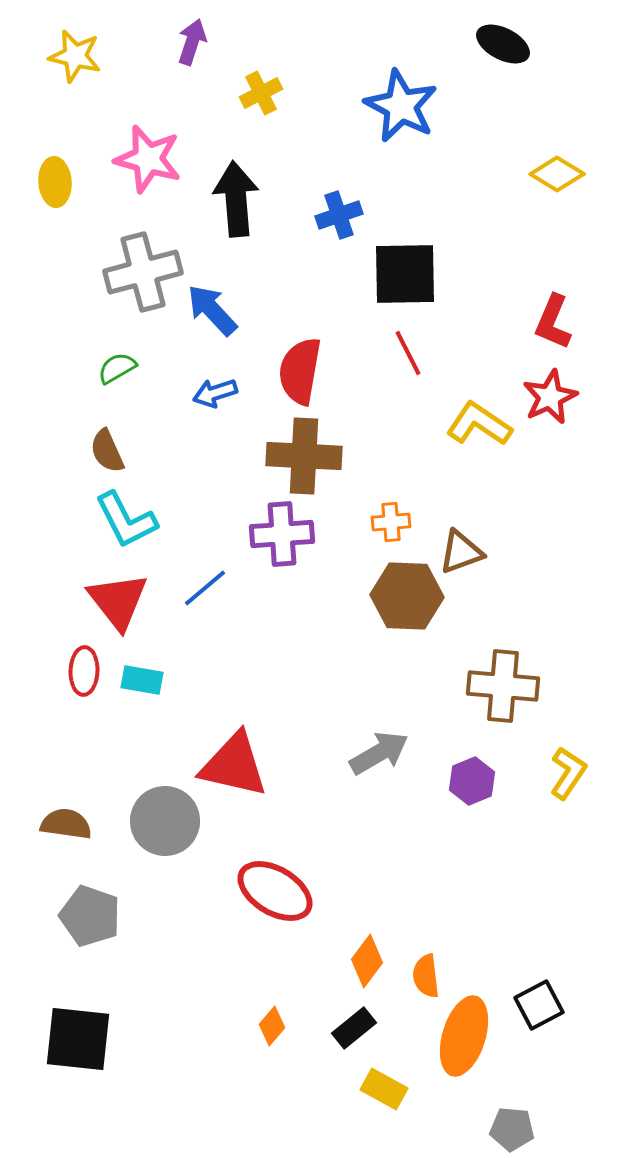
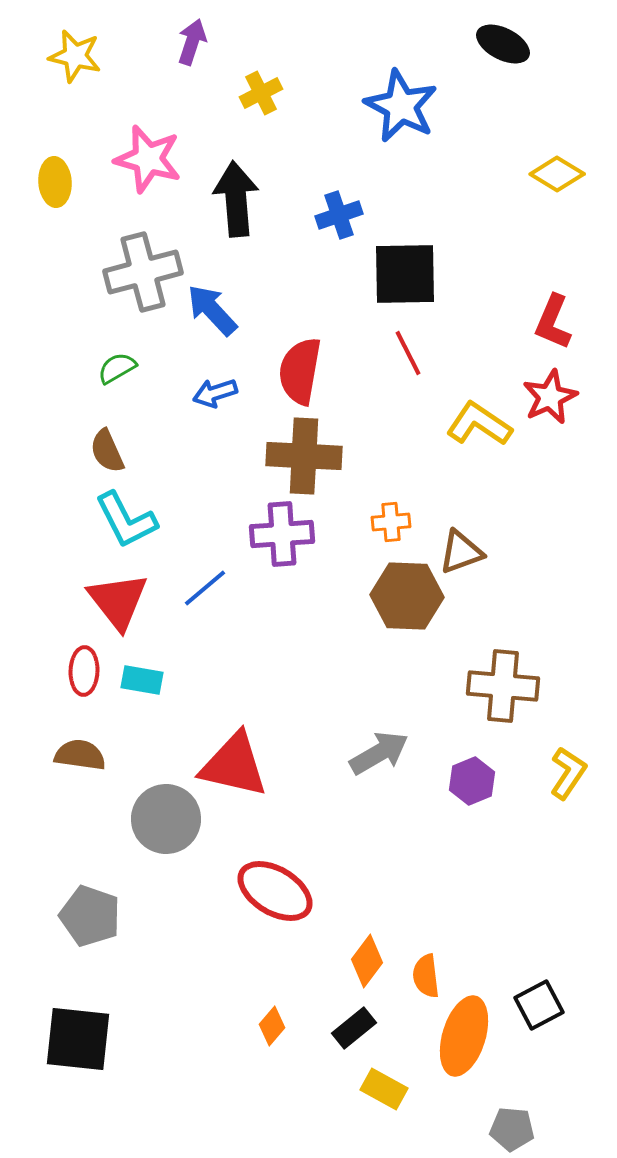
gray circle at (165, 821): moved 1 px right, 2 px up
brown semicircle at (66, 824): moved 14 px right, 69 px up
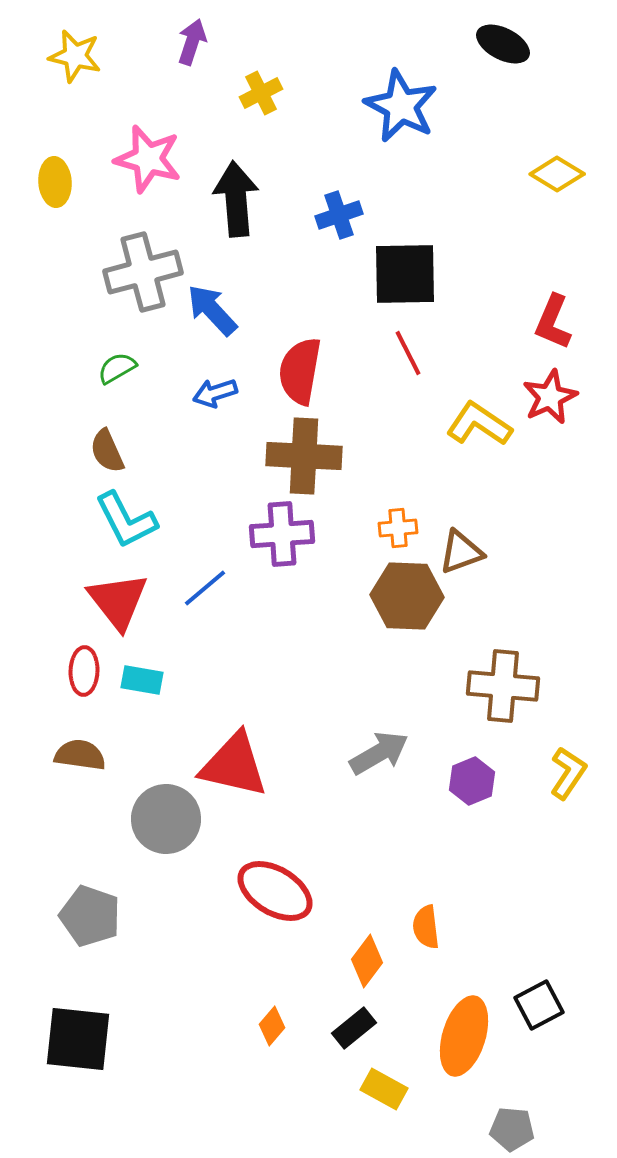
orange cross at (391, 522): moved 7 px right, 6 px down
orange semicircle at (426, 976): moved 49 px up
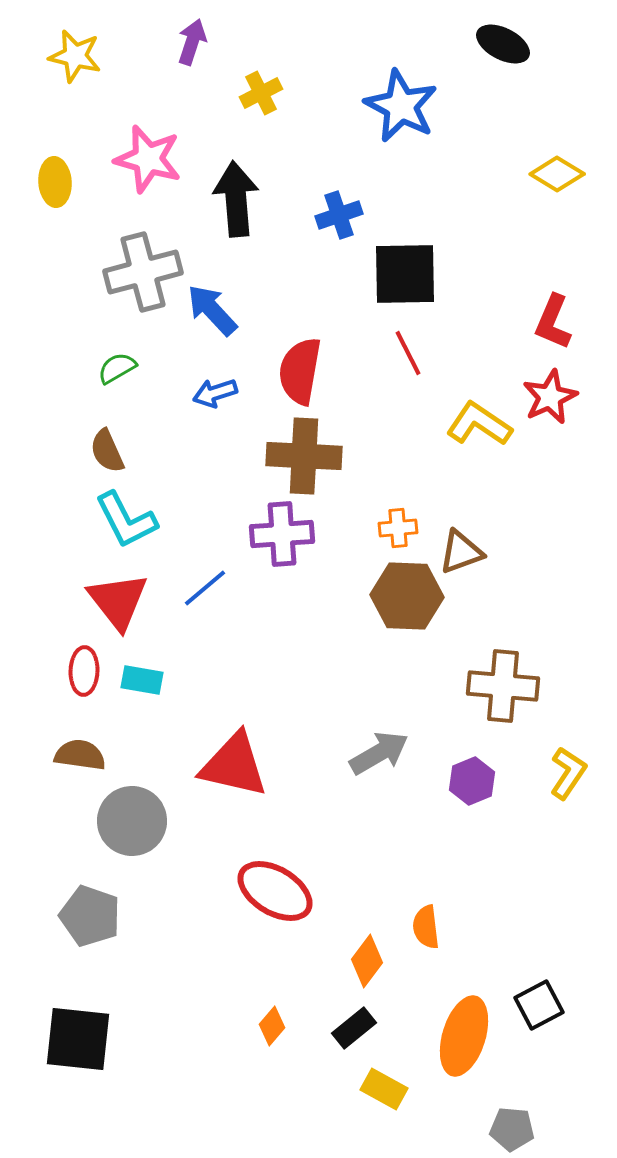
gray circle at (166, 819): moved 34 px left, 2 px down
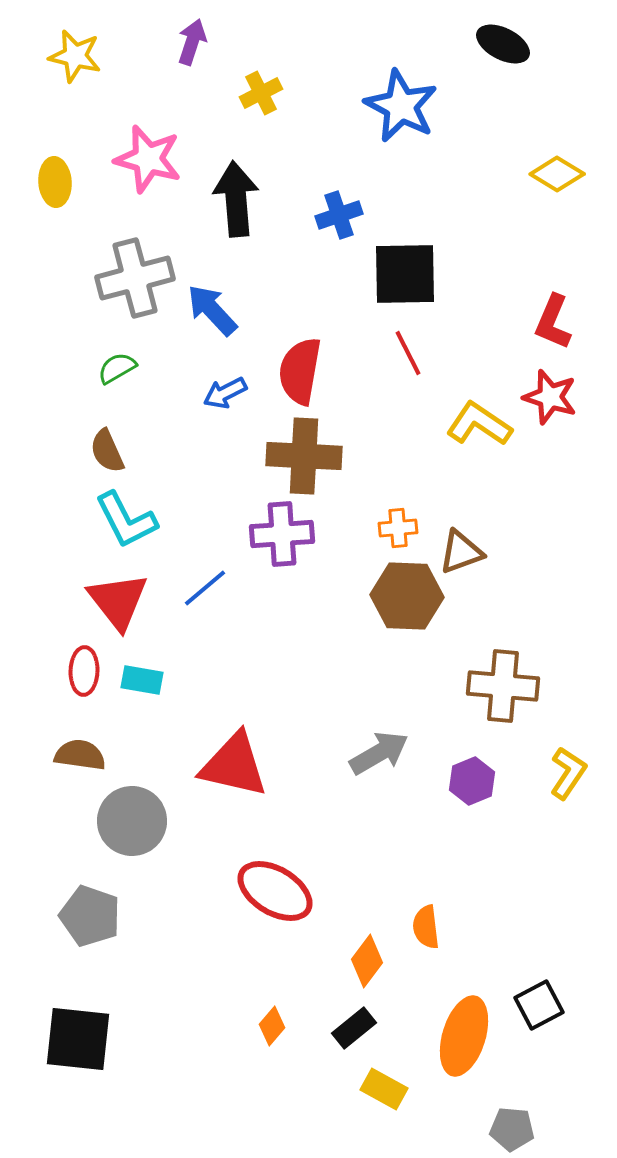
gray cross at (143, 272): moved 8 px left, 6 px down
blue arrow at (215, 393): moved 10 px right; rotated 9 degrees counterclockwise
red star at (550, 397): rotated 30 degrees counterclockwise
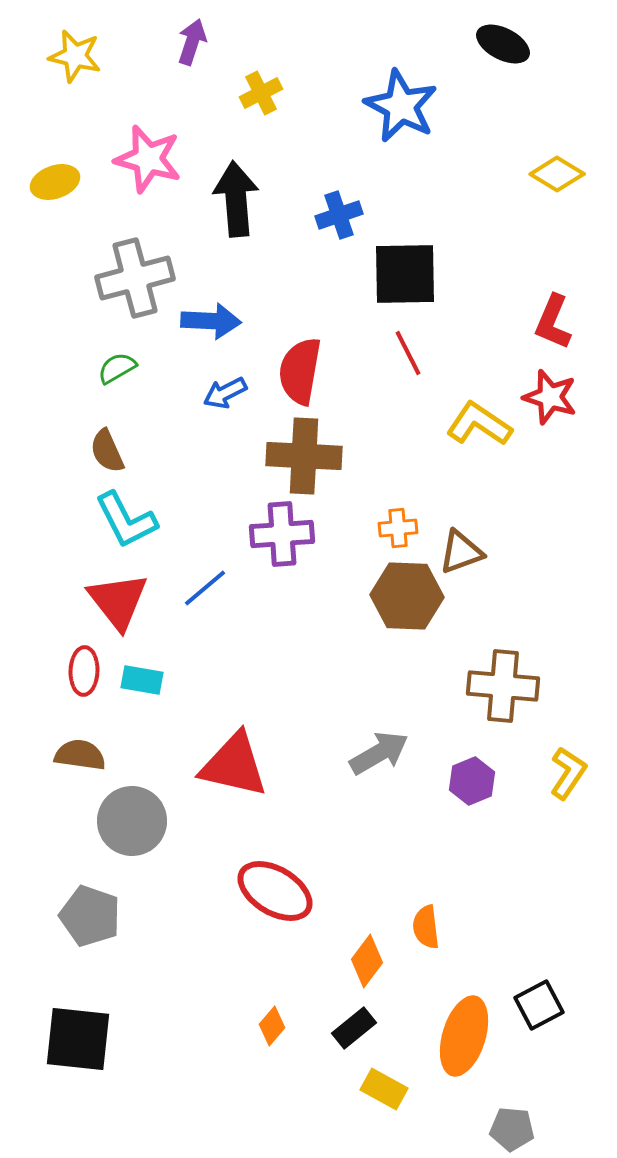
yellow ellipse at (55, 182): rotated 75 degrees clockwise
blue arrow at (212, 310): moved 1 px left, 11 px down; rotated 136 degrees clockwise
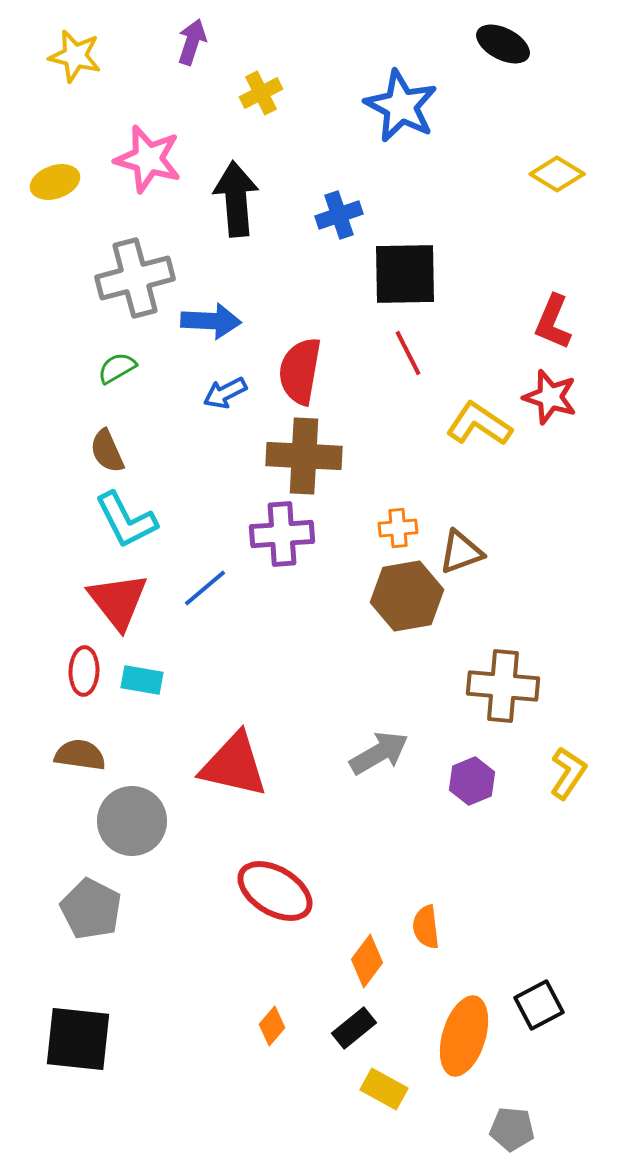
brown hexagon at (407, 596): rotated 12 degrees counterclockwise
gray pentagon at (90, 916): moved 1 px right, 7 px up; rotated 8 degrees clockwise
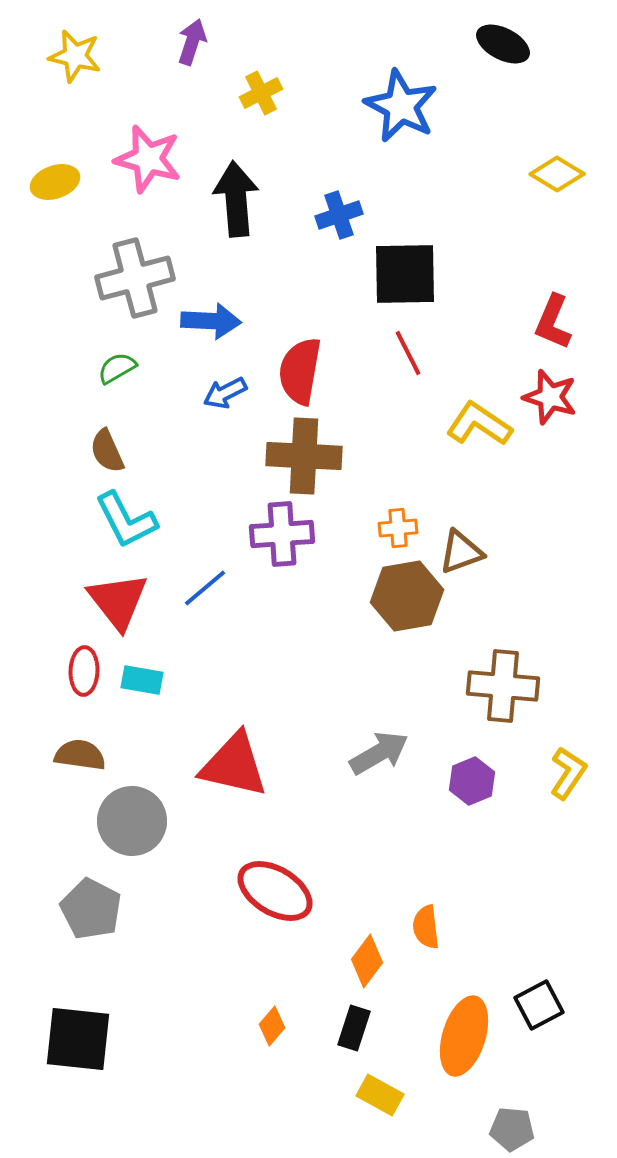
black rectangle at (354, 1028): rotated 33 degrees counterclockwise
yellow rectangle at (384, 1089): moved 4 px left, 6 px down
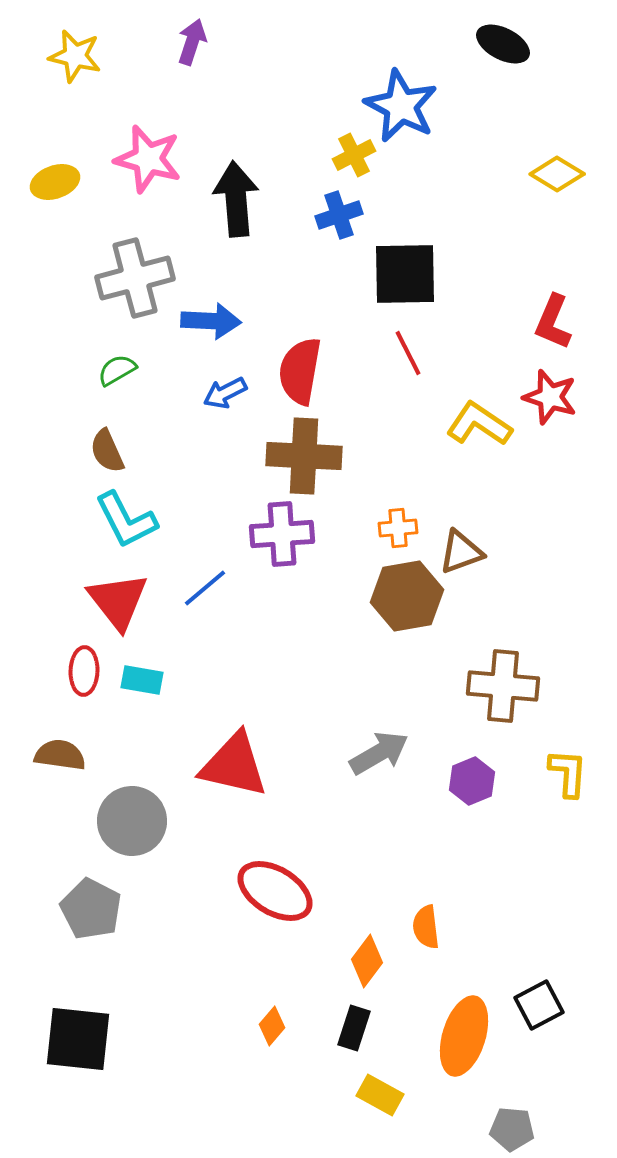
yellow cross at (261, 93): moved 93 px right, 62 px down
green semicircle at (117, 368): moved 2 px down
brown semicircle at (80, 755): moved 20 px left
yellow L-shape at (568, 773): rotated 30 degrees counterclockwise
